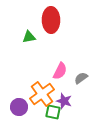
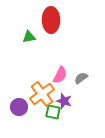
pink semicircle: moved 4 px down
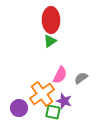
green triangle: moved 21 px right, 4 px down; rotated 24 degrees counterclockwise
purple circle: moved 1 px down
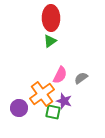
red ellipse: moved 2 px up
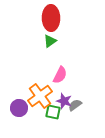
gray semicircle: moved 6 px left, 27 px down
orange cross: moved 2 px left, 2 px down
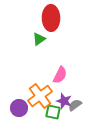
green triangle: moved 11 px left, 2 px up
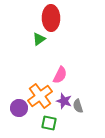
gray semicircle: moved 3 px right, 1 px down; rotated 72 degrees counterclockwise
green square: moved 4 px left, 11 px down
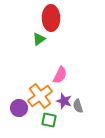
green square: moved 3 px up
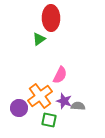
gray semicircle: rotated 112 degrees clockwise
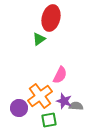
red ellipse: rotated 15 degrees clockwise
gray semicircle: moved 2 px left
green square: rotated 21 degrees counterclockwise
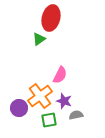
gray semicircle: moved 9 px down; rotated 16 degrees counterclockwise
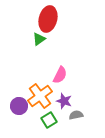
red ellipse: moved 3 px left, 1 px down
purple circle: moved 2 px up
green square: rotated 21 degrees counterclockwise
